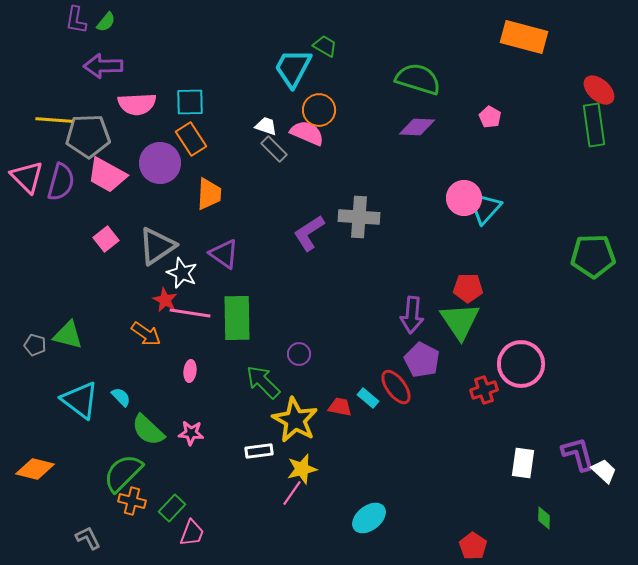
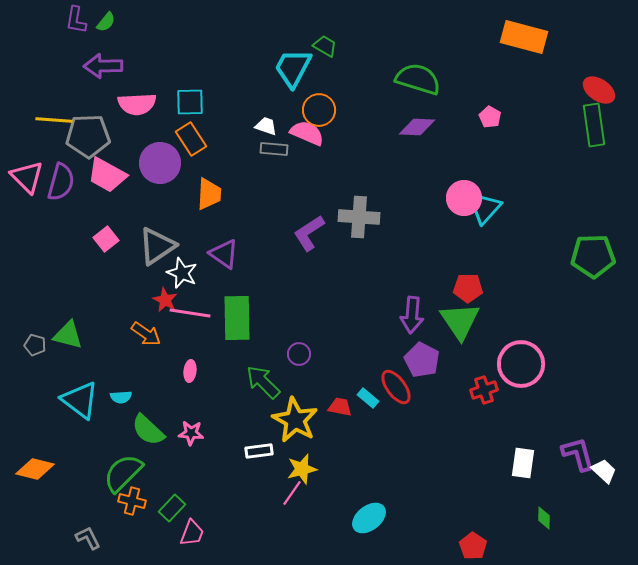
red ellipse at (599, 90): rotated 8 degrees counterclockwise
gray rectangle at (274, 149): rotated 40 degrees counterclockwise
cyan semicircle at (121, 397): rotated 130 degrees clockwise
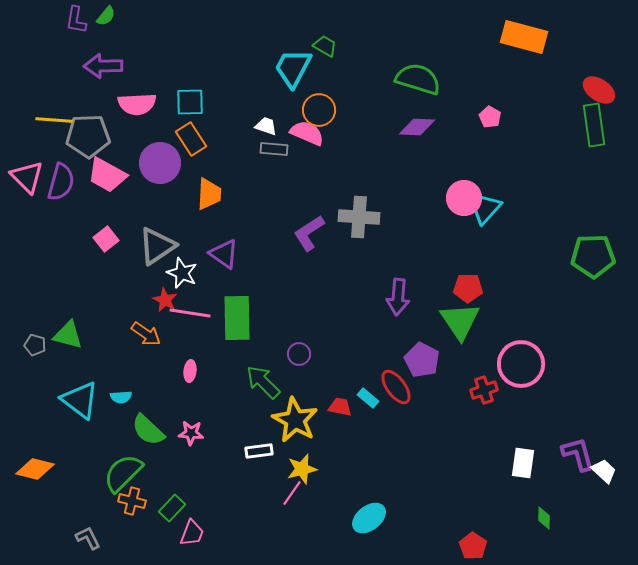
green semicircle at (106, 22): moved 6 px up
purple arrow at (412, 315): moved 14 px left, 18 px up
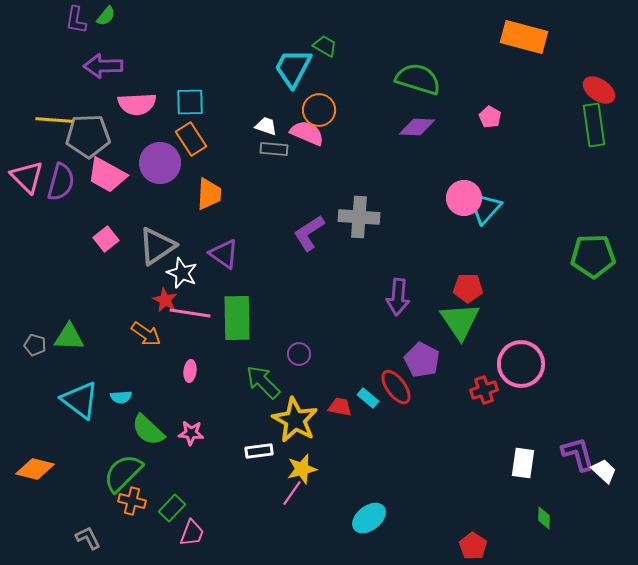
green triangle at (68, 335): moved 1 px right, 2 px down; rotated 12 degrees counterclockwise
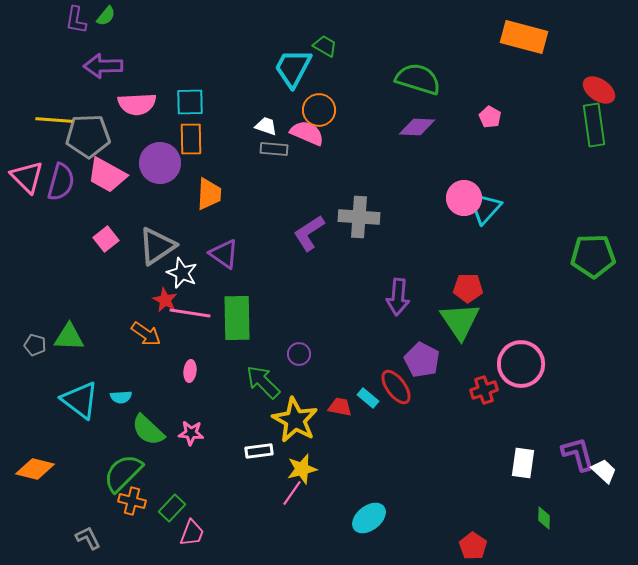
orange rectangle at (191, 139): rotated 32 degrees clockwise
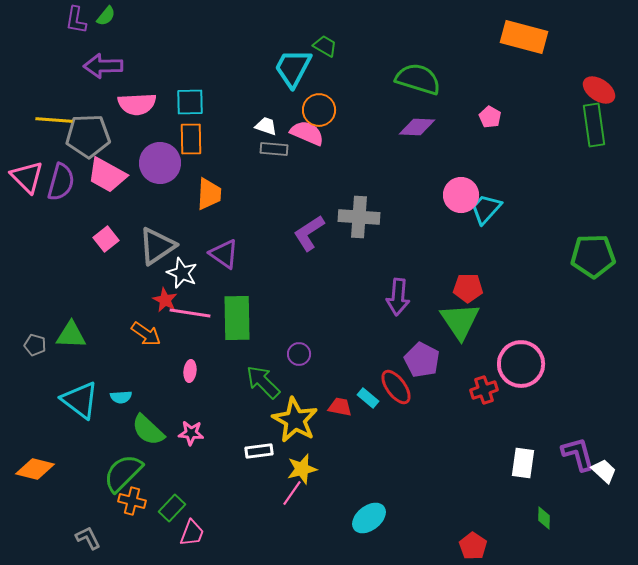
pink circle at (464, 198): moved 3 px left, 3 px up
green triangle at (69, 337): moved 2 px right, 2 px up
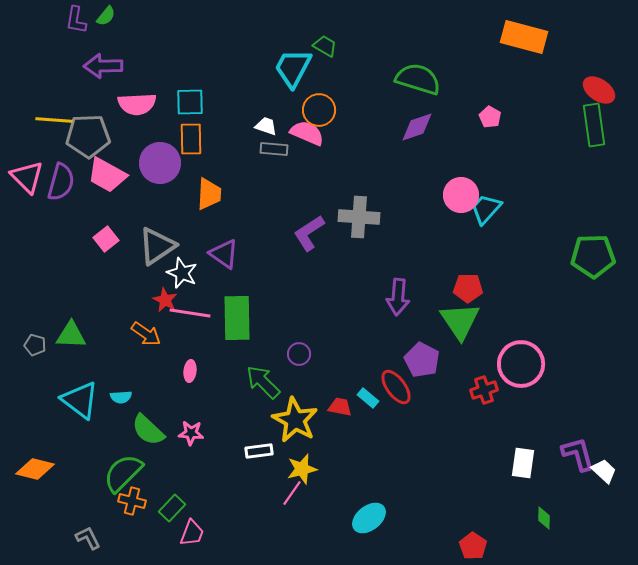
purple diamond at (417, 127): rotated 21 degrees counterclockwise
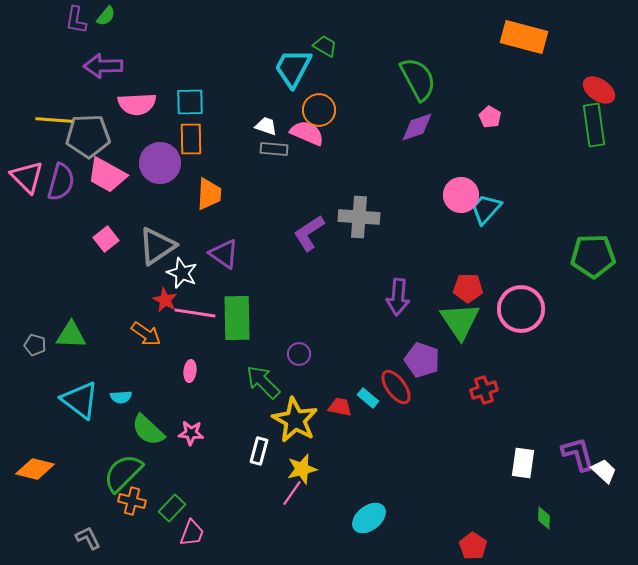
green semicircle at (418, 79): rotated 45 degrees clockwise
pink line at (190, 313): moved 5 px right
purple pentagon at (422, 360): rotated 8 degrees counterclockwise
pink circle at (521, 364): moved 55 px up
white rectangle at (259, 451): rotated 68 degrees counterclockwise
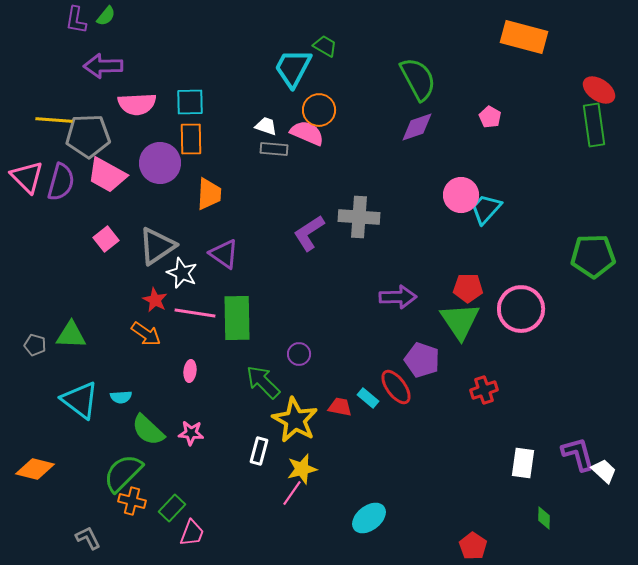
purple arrow at (398, 297): rotated 96 degrees counterclockwise
red star at (165, 300): moved 10 px left
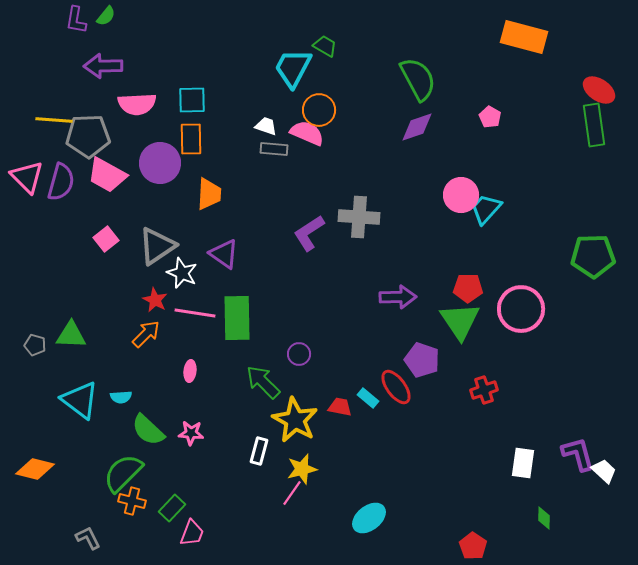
cyan square at (190, 102): moved 2 px right, 2 px up
orange arrow at (146, 334): rotated 80 degrees counterclockwise
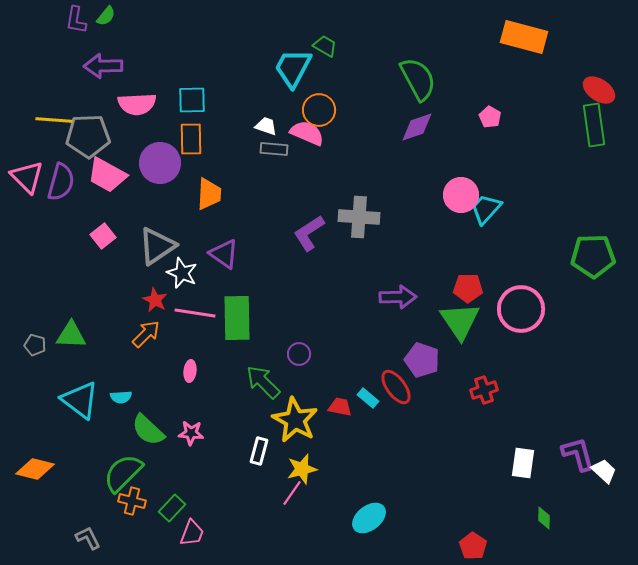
pink square at (106, 239): moved 3 px left, 3 px up
